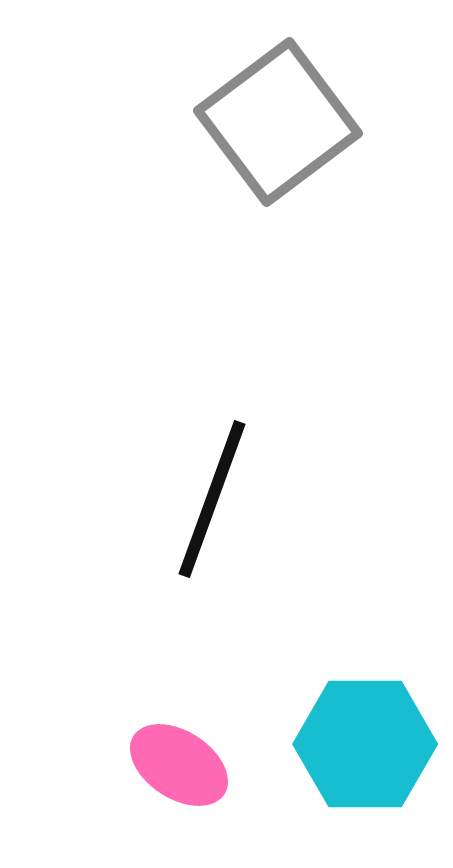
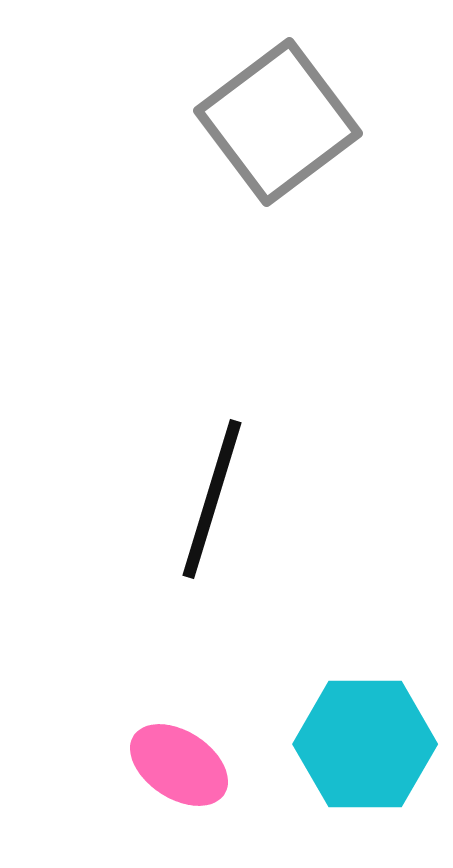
black line: rotated 3 degrees counterclockwise
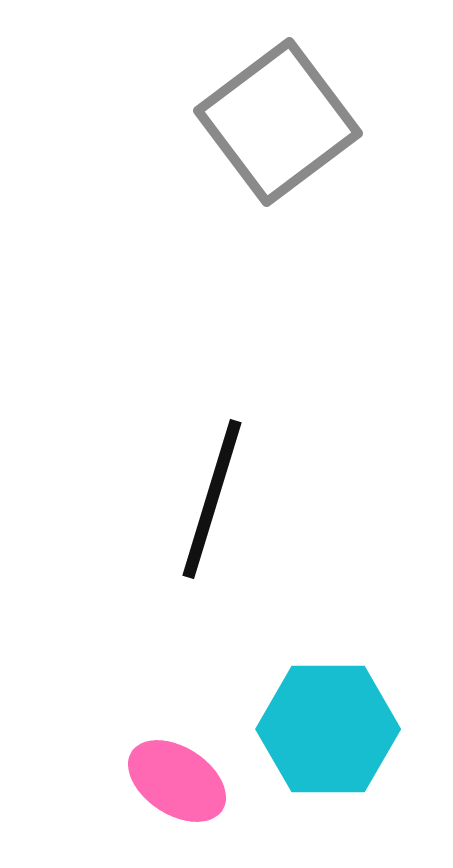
cyan hexagon: moved 37 px left, 15 px up
pink ellipse: moved 2 px left, 16 px down
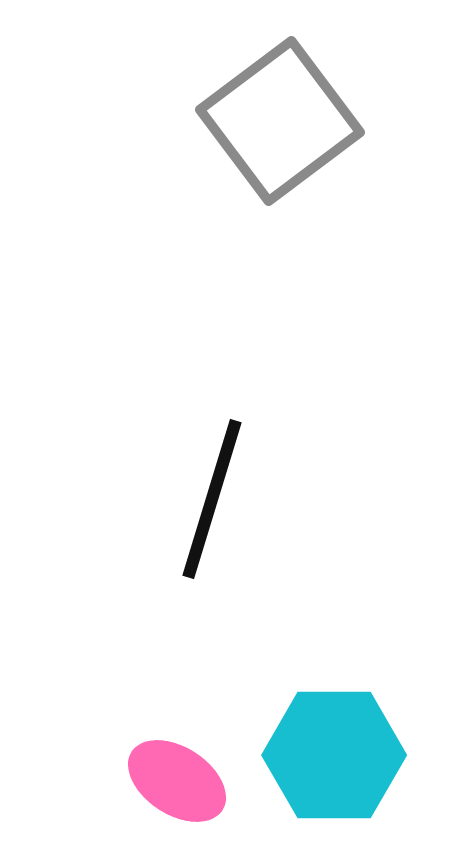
gray square: moved 2 px right, 1 px up
cyan hexagon: moved 6 px right, 26 px down
